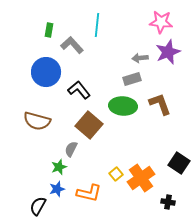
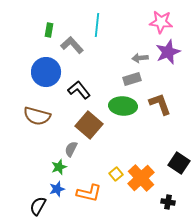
brown semicircle: moved 5 px up
orange cross: rotated 8 degrees counterclockwise
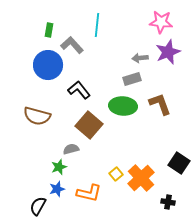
blue circle: moved 2 px right, 7 px up
gray semicircle: rotated 49 degrees clockwise
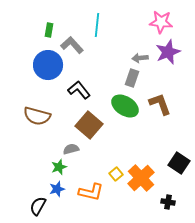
gray rectangle: moved 1 px up; rotated 54 degrees counterclockwise
green ellipse: moved 2 px right; rotated 28 degrees clockwise
orange L-shape: moved 2 px right, 1 px up
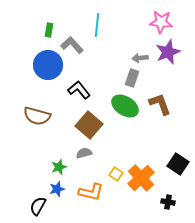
gray semicircle: moved 13 px right, 4 px down
black square: moved 1 px left, 1 px down
yellow square: rotated 16 degrees counterclockwise
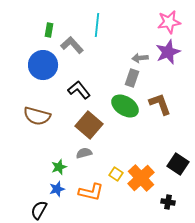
pink star: moved 8 px right; rotated 15 degrees counterclockwise
blue circle: moved 5 px left
black semicircle: moved 1 px right, 4 px down
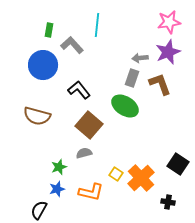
brown L-shape: moved 20 px up
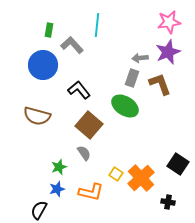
gray semicircle: rotated 70 degrees clockwise
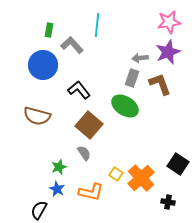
blue star: rotated 28 degrees counterclockwise
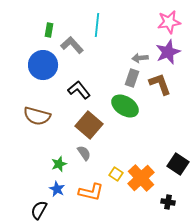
green star: moved 3 px up
